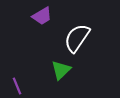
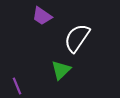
purple trapezoid: rotated 65 degrees clockwise
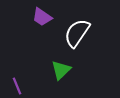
purple trapezoid: moved 1 px down
white semicircle: moved 5 px up
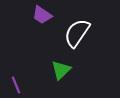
purple trapezoid: moved 2 px up
purple line: moved 1 px left, 1 px up
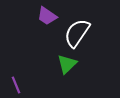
purple trapezoid: moved 5 px right, 1 px down
green triangle: moved 6 px right, 6 px up
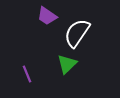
purple line: moved 11 px right, 11 px up
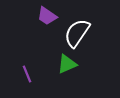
green triangle: rotated 20 degrees clockwise
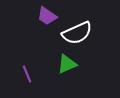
white semicircle: rotated 148 degrees counterclockwise
